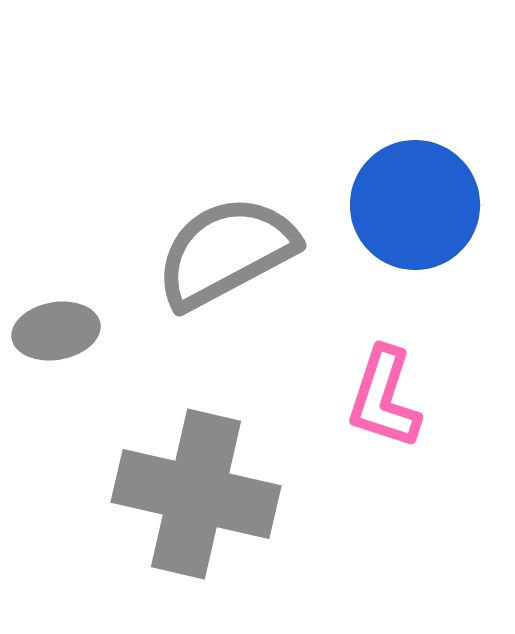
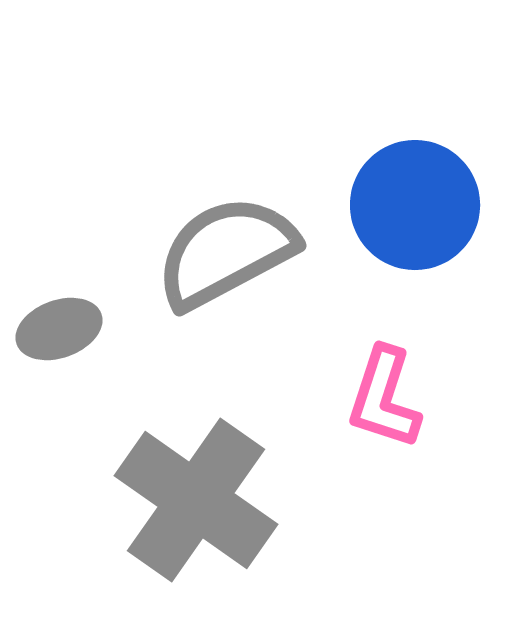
gray ellipse: moved 3 px right, 2 px up; rotated 10 degrees counterclockwise
gray cross: moved 6 px down; rotated 22 degrees clockwise
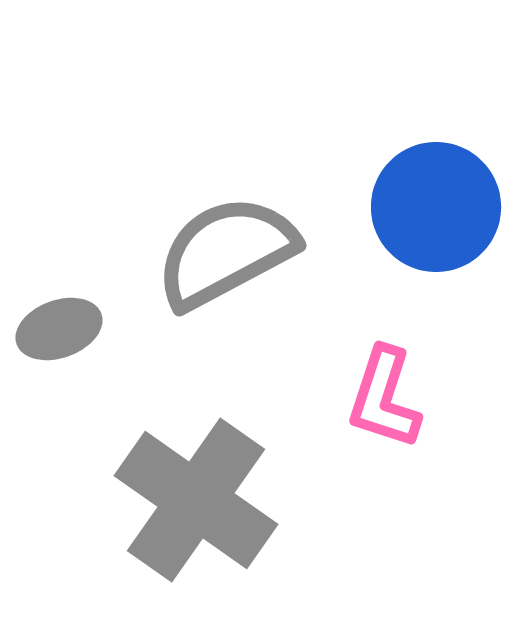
blue circle: moved 21 px right, 2 px down
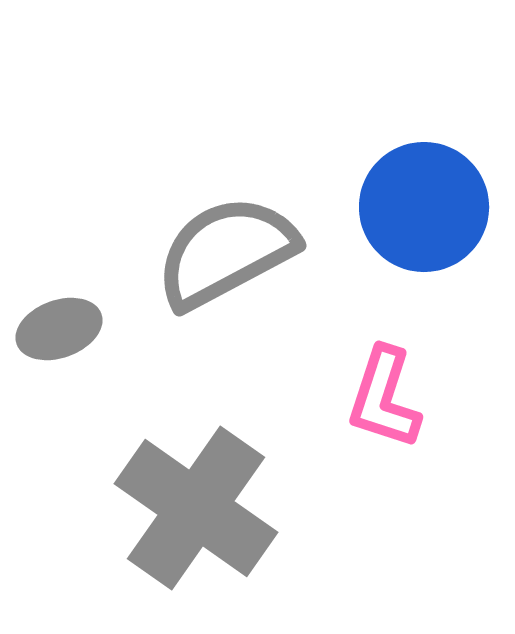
blue circle: moved 12 px left
gray cross: moved 8 px down
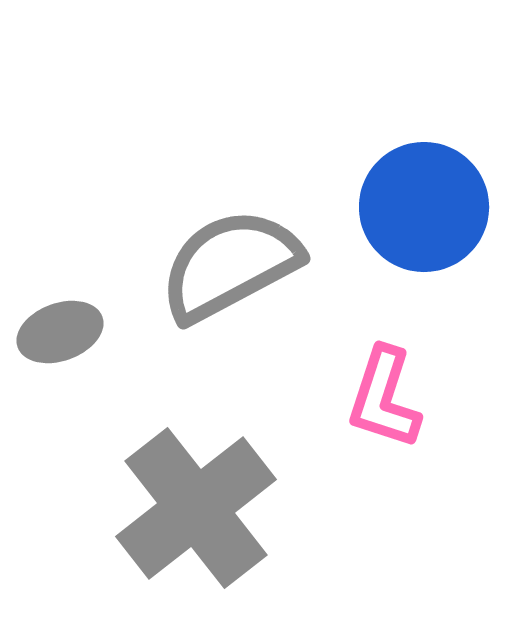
gray semicircle: moved 4 px right, 13 px down
gray ellipse: moved 1 px right, 3 px down
gray cross: rotated 17 degrees clockwise
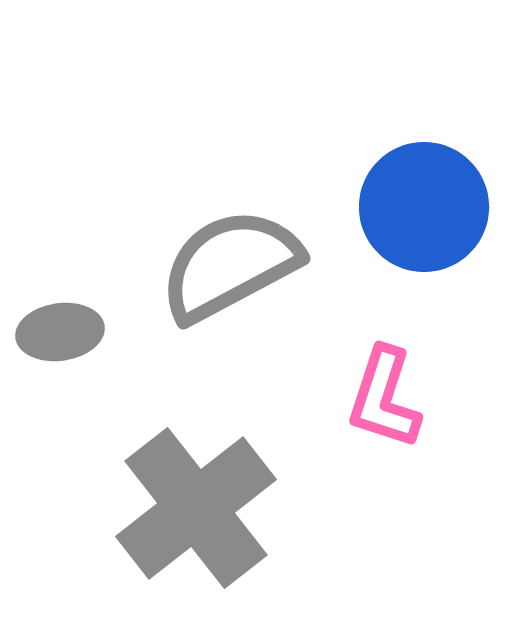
gray ellipse: rotated 12 degrees clockwise
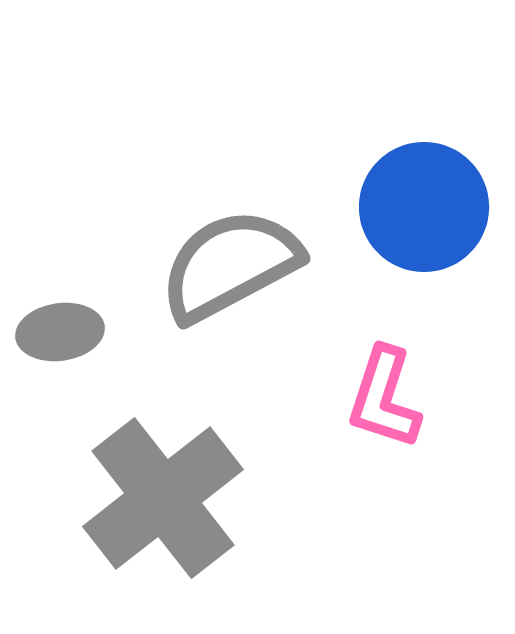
gray cross: moved 33 px left, 10 px up
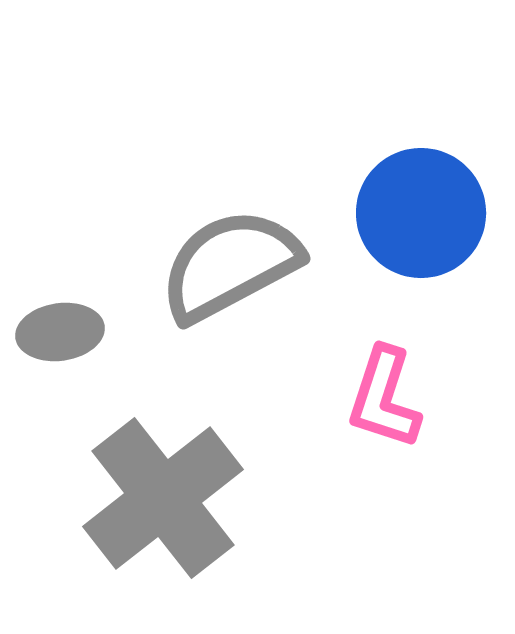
blue circle: moved 3 px left, 6 px down
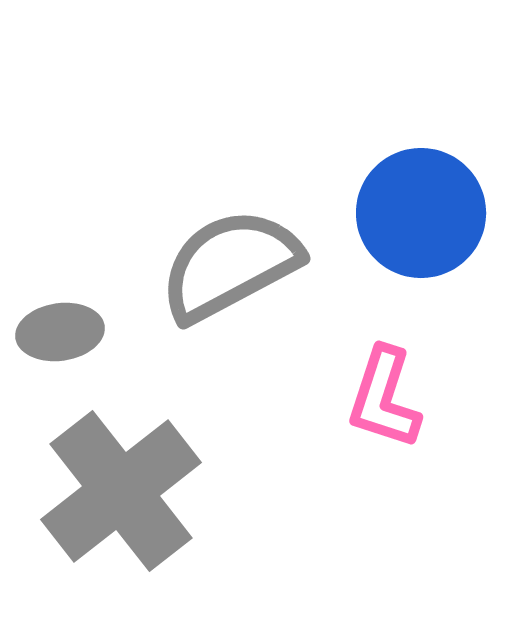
gray cross: moved 42 px left, 7 px up
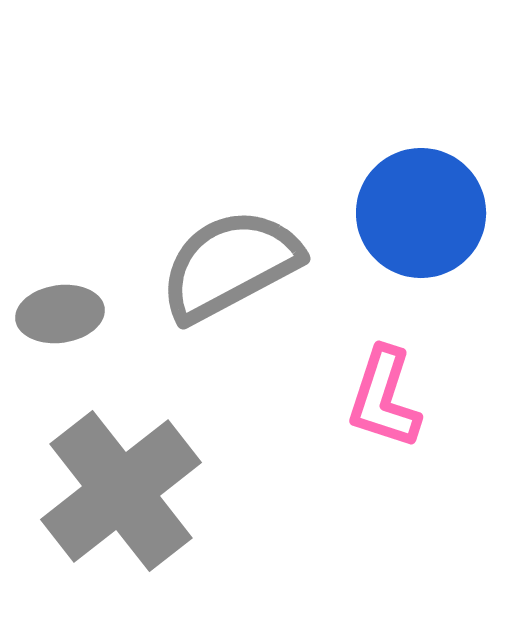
gray ellipse: moved 18 px up
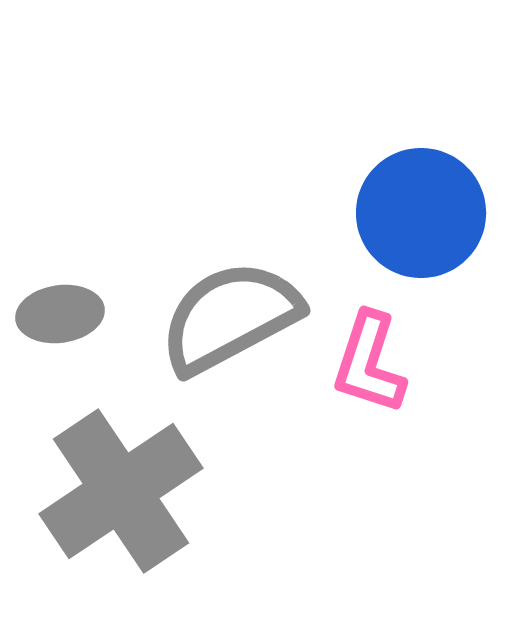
gray semicircle: moved 52 px down
pink L-shape: moved 15 px left, 35 px up
gray cross: rotated 4 degrees clockwise
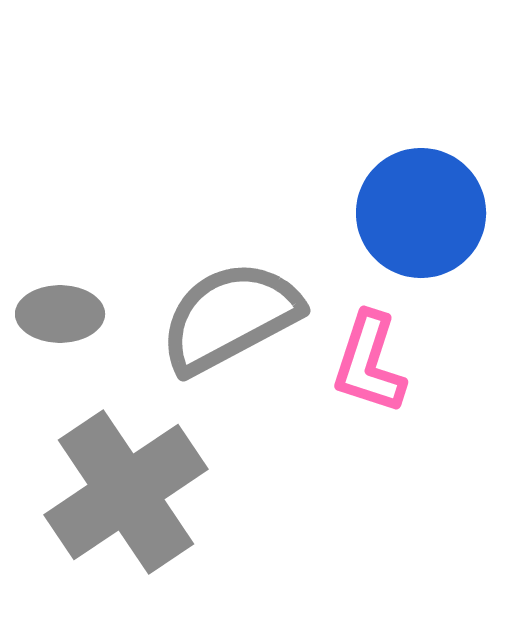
gray ellipse: rotated 8 degrees clockwise
gray cross: moved 5 px right, 1 px down
